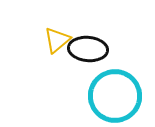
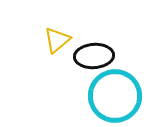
black ellipse: moved 6 px right, 7 px down; rotated 9 degrees counterclockwise
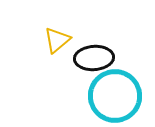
black ellipse: moved 2 px down
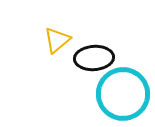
cyan circle: moved 8 px right, 2 px up
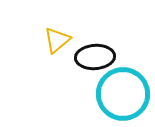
black ellipse: moved 1 px right, 1 px up
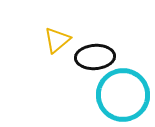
cyan circle: moved 1 px down
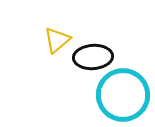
black ellipse: moved 2 px left
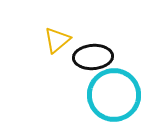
cyan circle: moved 9 px left
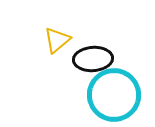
black ellipse: moved 2 px down
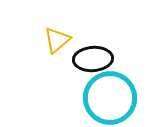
cyan circle: moved 4 px left, 3 px down
